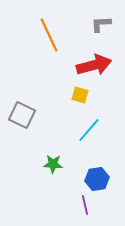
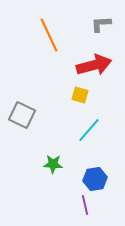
blue hexagon: moved 2 px left
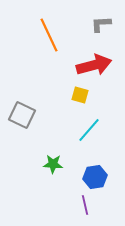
blue hexagon: moved 2 px up
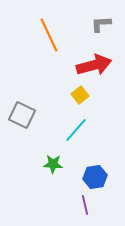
yellow square: rotated 36 degrees clockwise
cyan line: moved 13 px left
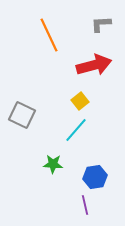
yellow square: moved 6 px down
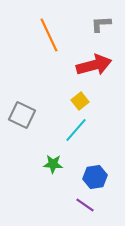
purple line: rotated 42 degrees counterclockwise
